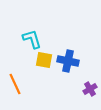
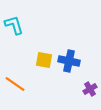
cyan L-shape: moved 18 px left, 14 px up
blue cross: moved 1 px right
orange line: rotated 30 degrees counterclockwise
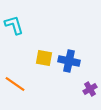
yellow square: moved 2 px up
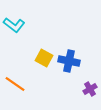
cyan L-shape: rotated 145 degrees clockwise
yellow square: rotated 18 degrees clockwise
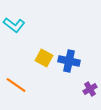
orange line: moved 1 px right, 1 px down
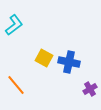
cyan L-shape: rotated 75 degrees counterclockwise
blue cross: moved 1 px down
orange line: rotated 15 degrees clockwise
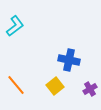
cyan L-shape: moved 1 px right, 1 px down
yellow square: moved 11 px right, 28 px down; rotated 24 degrees clockwise
blue cross: moved 2 px up
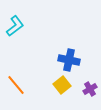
yellow square: moved 7 px right, 1 px up
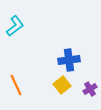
blue cross: rotated 20 degrees counterclockwise
orange line: rotated 15 degrees clockwise
